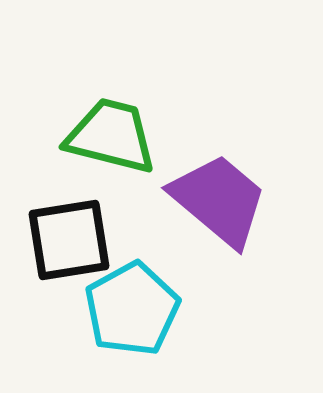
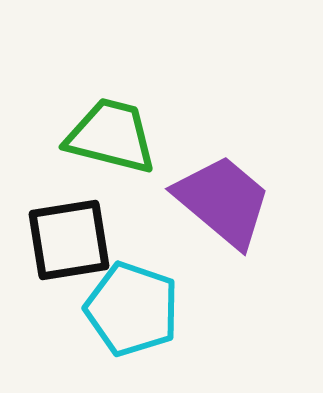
purple trapezoid: moved 4 px right, 1 px down
cyan pentagon: rotated 24 degrees counterclockwise
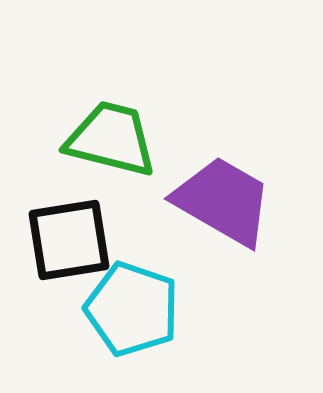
green trapezoid: moved 3 px down
purple trapezoid: rotated 10 degrees counterclockwise
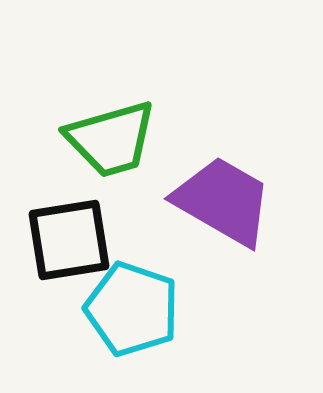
green trapezoid: rotated 150 degrees clockwise
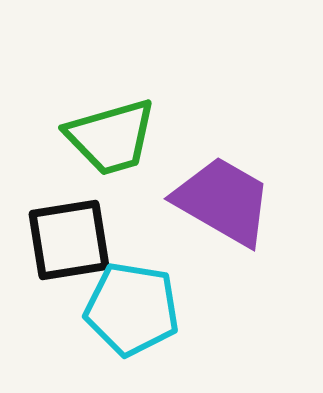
green trapezoid: moved 2 px up
cyan pentagon: rotated 10 degrees counterclockwise
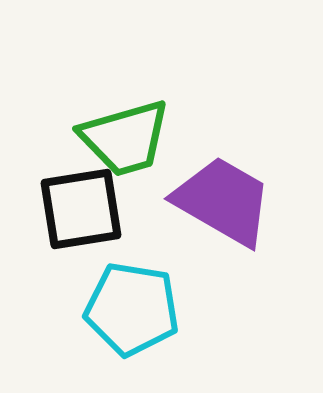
green trapezoid: moved 14 px right, 1 px down
black square: moved 12 px right, 31 px up
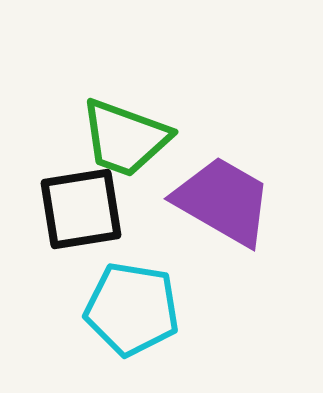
green trapezoid: rotated 36 degrees clockwise
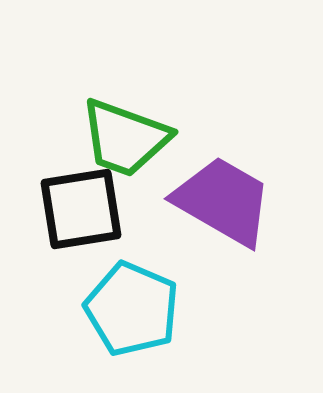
cyan pentagon: rotated 14 degrees clockwise
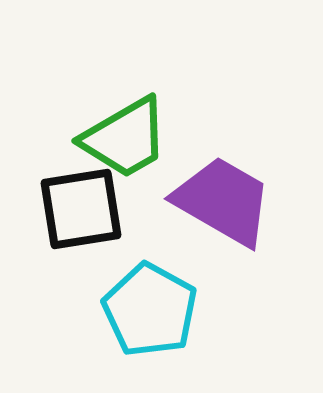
green trapezoid: rotated 50 degrees counterclockwise
cyan pentagon: moved 18 px right, 1 px down; rotated 6 degrees clockwise
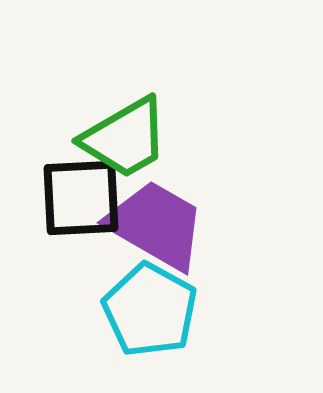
purple trapezoid: moved 67 px left, 24 px down
black square: moved 11 px up; rotated 6 degrees clockwise
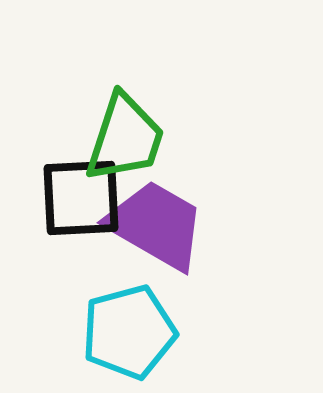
green trapezoid: rotated 42 degrees counterclockwise
cyan pentagon: moved 21 px left, 22 px down; rotated 28 degrees clockwise
